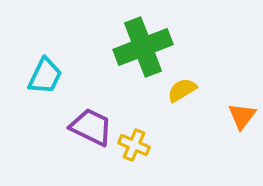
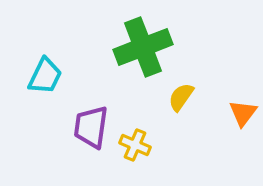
yellow semicircle: moved 1 px left, 7 px down; rotated 24 degrees counterclockwise
orange triangle: moved 1 px right, 3 px up
purple trapezoid: rotated 108 degrees counterclockwise
yellow cross: moved 1 px right
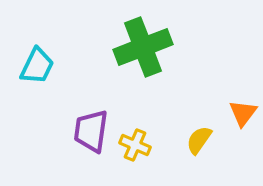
cyan trapezoid: moved 8 px left, 10 px up
yellow semicircle: moved 18 px right, 43 px down
purple trapezoid: moved 4 px down
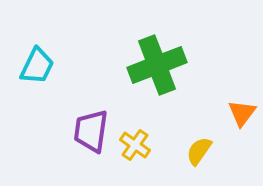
green cross: moved 14 px right, 18 px down
orange triangle: moved 1 px left
yellow semicircle: moved 11 px down
yellow cross: rotated 12 degrees clockwise
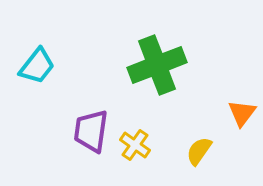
cyan trapezoid: rotated 12 degrees clockwise
